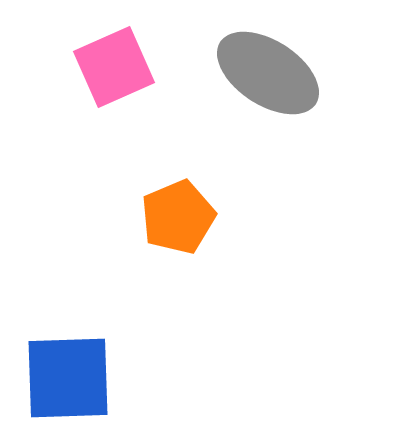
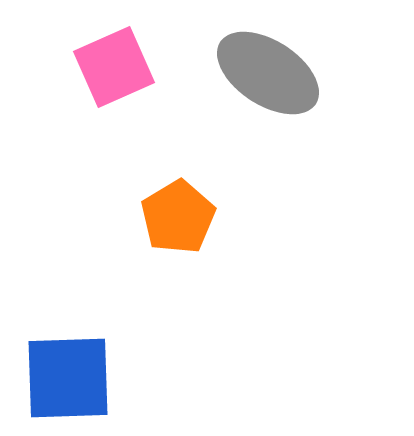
orange pentagon: rotated 8 degrees counterclockwise
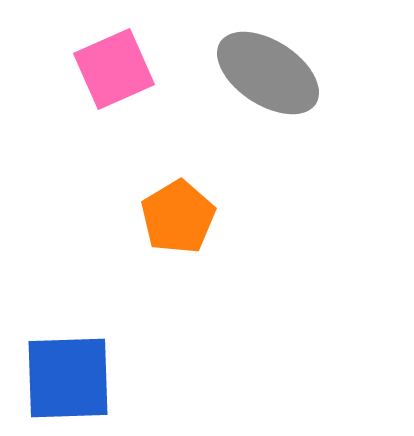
pink square: moved 2 px down
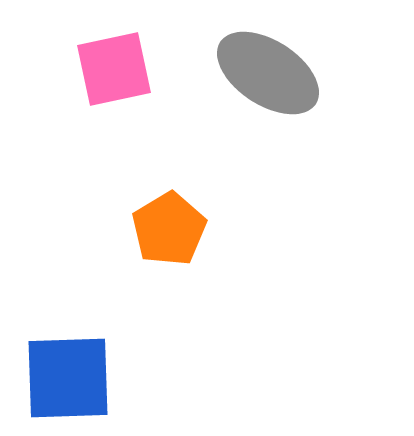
pink square: rotated 12 degrees clockwise
orange pentagon: moved 9 px left, 12 px down
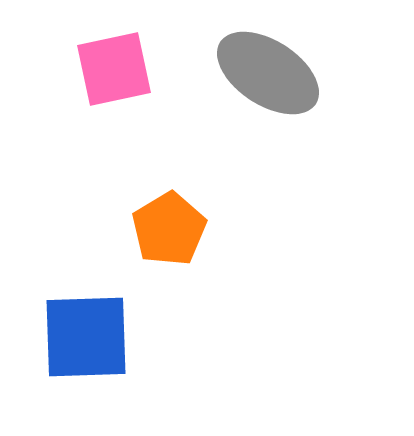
blue square: moved 18 px right, 41 px up
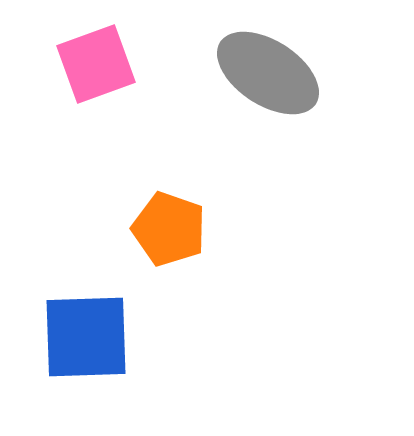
pink square: moved 18 px left, 5 px up; rotated 8 degrees counterclockwise
orange pentagon: rotated 22 degrees counterclockwise
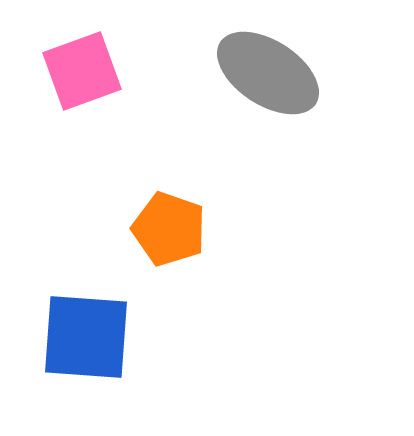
pink square: moved 14 px left, 7 px down
blue square: rotated 6 degrees clockwise
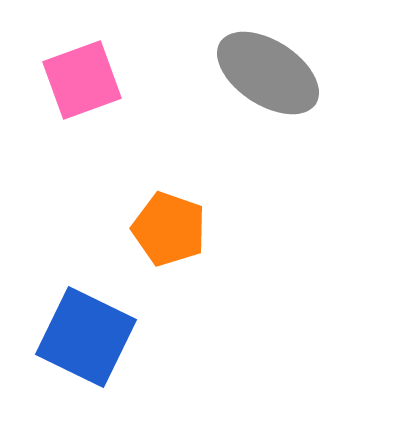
pink square: moved 9 px down
blue square: rotated 22 degrees clockwise
